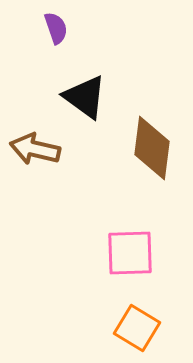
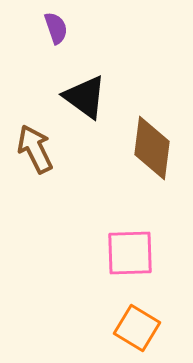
brown arrow: rotated 51 degrees clockwise
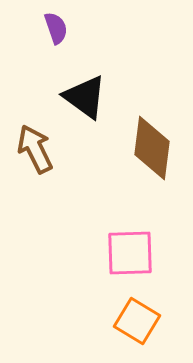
orange square: moved 7 px up
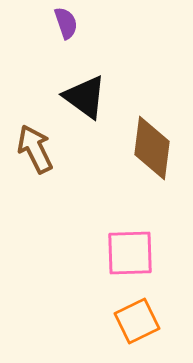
purple semicircle: moved 10 px right, 5 px up
orange square: rotated 33 degrees clockwise
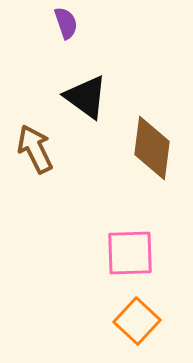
black triangle: moved 1 px right
orange square: rotated 21 degrees counterclockwise
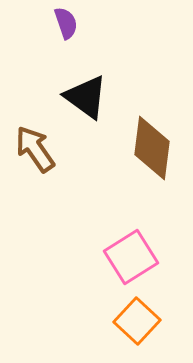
brown arrow: rotated 9 degrees counterclockwise
pink square: moved 1 px right, 4 px down; rotated 30 degrees counterclockwise
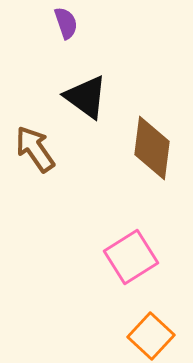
orange square: moved 14 px right, 15 px down
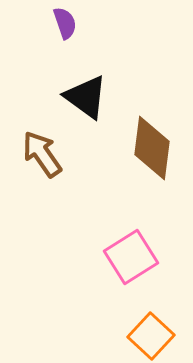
purple semicircle: moved 1 px left
brown arrow: moved 7 px right, 5 px down
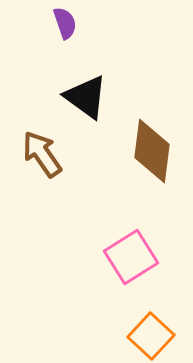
brown diamond: moved 3 px down
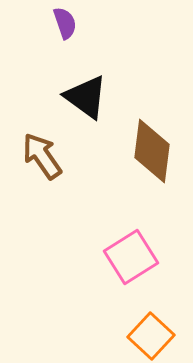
brown arrow: moved 2 px down
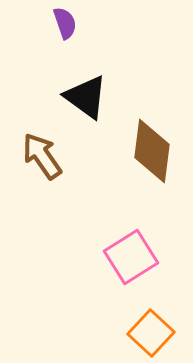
orange square: moved 3 px up
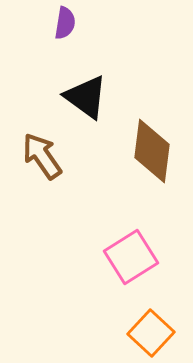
purple semicircle: rotated 28 degrees clockwise
